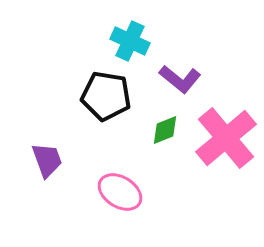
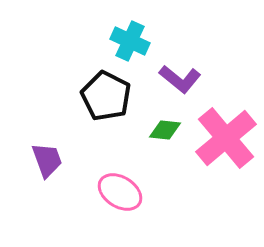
black pentagon: rotated 18 degrees clockwise
green diamond: rotated 28 degrees clockwise
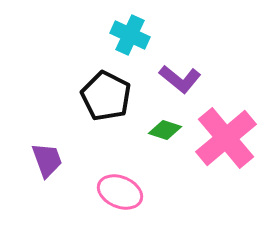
cyan cross: moved 6 px up
green diamond: rotated 12 degrees clockwise
pink ellipse: rotated 9 degrees counterclockwise
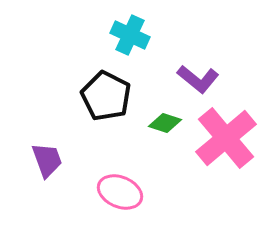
purple L-shape: moved 18 px right
green diamond: moved 7 px up
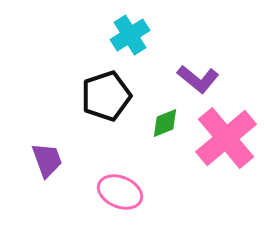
cyan cross: rotated 33 degrees clockwise
black pentagon: rotated 27 degrees clockwise
green diamond: rotated 40 degrees counterclockwise
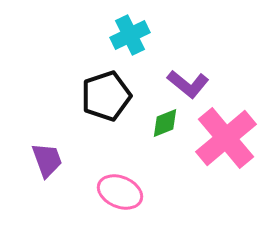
cyan cross: rotated 6 degrees clockwise
purple L-shape: moved 10 px left, 5 px down
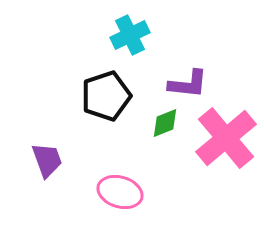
purple L-shape: rotated 33 degrees counterclockwise
pink ellipse: rotated 6 degrees counterclockwise
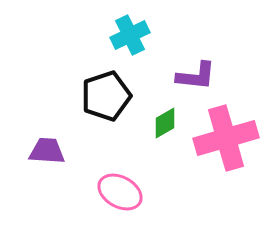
purple L-shape: moved 8 px right, 8 px up
green diamond: rotated 8 degrees counterclockwise
pink cross: rotated 24 degrees clockwise
purple trapezoid: moved 9 px up; rotated 66 degrees counterclockwise
pink ellipse: rotated 12 degrees clockwise
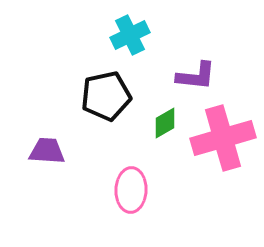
black pentagon: rotated 6 degrees clockwise
pink cross: moved 3 px left
pink ellipse: moved 11 px right, 2 px up; rotated 63 degrees clockwise
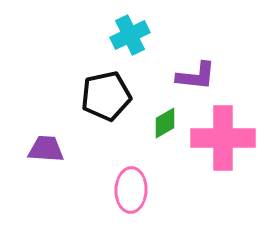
pink cross: rotated 16 degrees clockwise
purple trapezoid: moved 1 px left, 2 px up
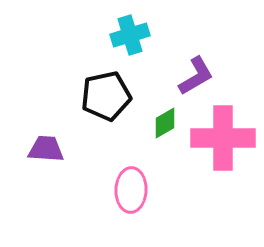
cyan cross: rotated 9 degrees clockwise
purple L-shape: rotated 36 degrees counterclockwise
